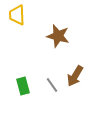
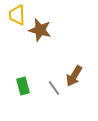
brown star: moved 18 px left, 6 px up
brown arrow: moved 1 px left
gray line: moved 2 px right, 3 px down
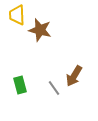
green rectangle: moved 3 px left, 1 px up
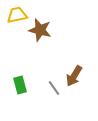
yellow trapezoid: rotated 80 degrees clockwise
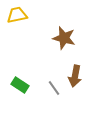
brown star: moved 24 px right, 8 px down
brown arrow: moved 1 px right; rotated 20 degrees counterclockwise
green rectangle: rotated 42 degrees counterclockwise
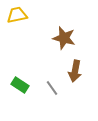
brown arrow: moved 5 px up
gray line: moved 2 px left
